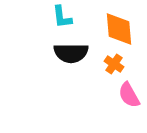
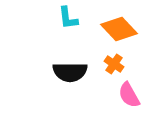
cyan L-shape: moved 6 px right, 1 px down
orange diamond: rotated 39 degrees counterclockwise
black semicircle: moved 1 px left, 19 px down
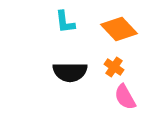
cyan L-shape: moved 3 px left, 4 px down
orange cross: moved 3 px down
pink semicircle: moved 4 px left, 2 px down
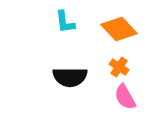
orange cross: moved 5 px right
black semicircle: moved 5 px down
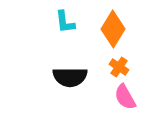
orange diamond: moved 6 px left; rotated 75 degrees clockwise
